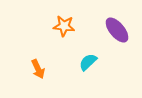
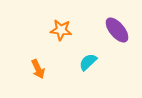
orange star: moved 3 px left, 4 px down
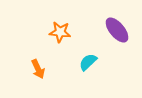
orange star: moved 1 px left, 2 px down
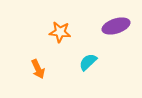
purple ellipse: moved 1 px left, 4 px up; rotated 68 degrees counterclockwise
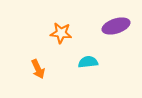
orange star: moved 1 px right, 1 px down
cyan semicircle: rotated 36 degrees clockwise
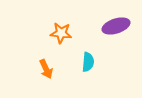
cyan semicircle: rotated 102 degrees clockwise
orange arrow: moved 8 px right
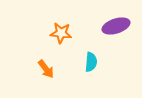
cyan semicircle: moved 3 px right
orange arrow: rotated 12 degrees counterclockwise
